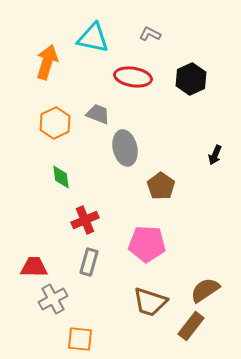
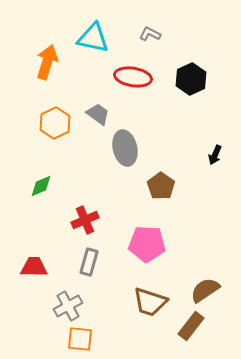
gray trapezoid: rotated 15 degrees clockwise
green diamond: moved 20 px left, 9 px down; rotated 75 degrees clockwise
gray cross: moved 15 px right, 7 px down
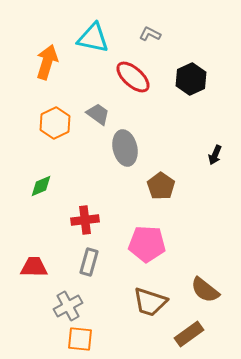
red ellipse: rotated 33 degrees clockwise
red cross: rotated 16 degrees clockwise
brown semicircle: rotated 108 degrees counterclockwise
brown rectangle: moved 2 px left, 8 px down; rotated 16 degrees clockwise
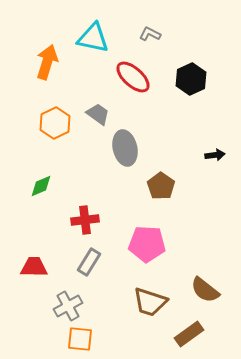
black arrow: rotated 120 degrees counterclockwise
gray rectangle: rotated 16 degrees clockwise
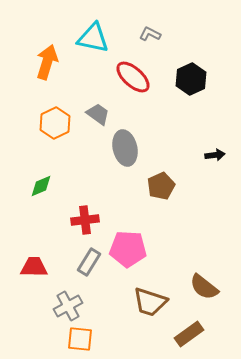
brown pentagon: rotated 12 degrees clockwise
pink pentagon: moved 19 px left, 5 px down
brown semicircle: moved 1 px left, 3 px up
